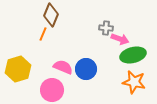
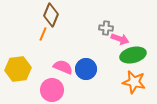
yellow hexagon: rotated 10 degrees clockwise
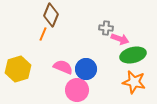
yellow hexagon: rotated 10 degrees counterclockwise
pink circle: moved 25 px right
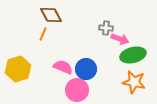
brown diamond: rotated 50 degrees counterclockwise
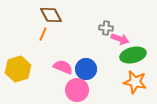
orange star: moved 1 px right
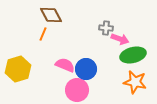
pink semicircle: moved 2 px right, 2 px up
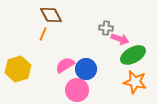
green ellipse: rotated 15 degrees counterclockwise
pink semicircle: rotated 54 degrees counterclockwise
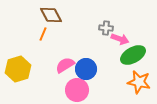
orange star: moved 4 px right
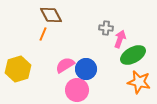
pink arrow: rotated 90 degrees counterclockwise
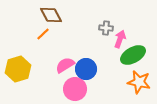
orange line: rotated 24 degrees clockwise
pink circle: moved 2 px left, 1 px up
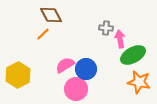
pink arrow: rotated 30 degrees counterclockwise
yellow hexagon: moved 6 px down; rotated 10 degrees counterclockwise
pink circle: moved 1 px right
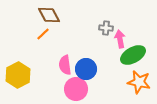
brown diamond: moved 2 px left
pink semicircle: rotated 66 degrees counterclockwise
